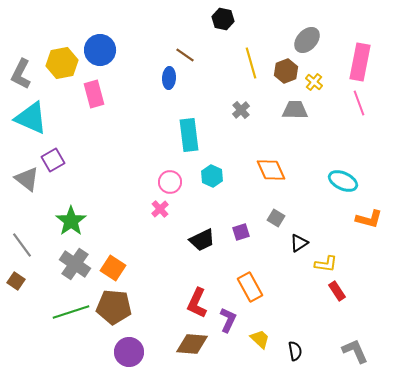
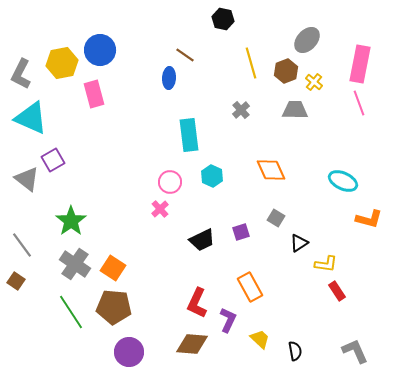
pink rectangle at (360, 62): moved 2 px down
green line at (71, 312): rotated 75 degrees clockwise
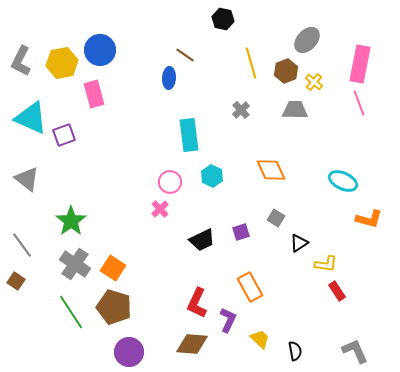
gray L-shape at (21, 74): moved 13 px up
purple square at (53, 160): moved 11 px right, 25 px up; rotated 10 degrees clockwise
brown pentagon at (114, 307): rotated 12 degrees clockwise
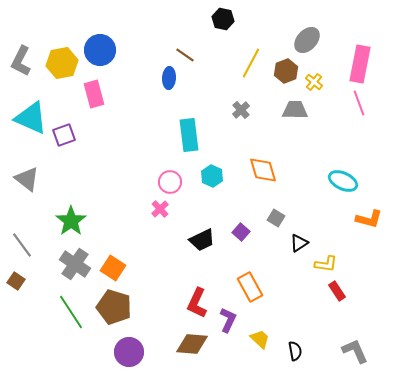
yellow line at (251, 63): rotated 44 degrees clockwise
orange diamond at (271, 170): moved 8 px left; rotated 8 degrees clockwise
purple square at (241, 232): rotated 30 degrees counterclockwise
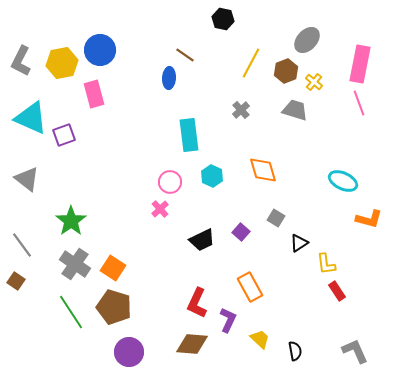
gray trapezoid at (295, 110): rotated 16 degrees clockwise
yellow L-shape at (326, 264): rotated 75 degrees clockwise
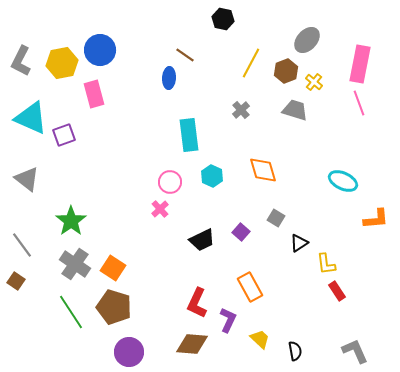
orange L-shape at (369, 219): moved 7 px right; rotated 20 degrees counterclockwise
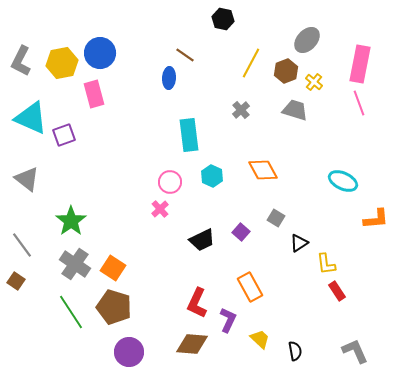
blue circle at (100, 50): moved 3 px down
orange diamond at (263, 170): rotated 12 degrees counterclockwise
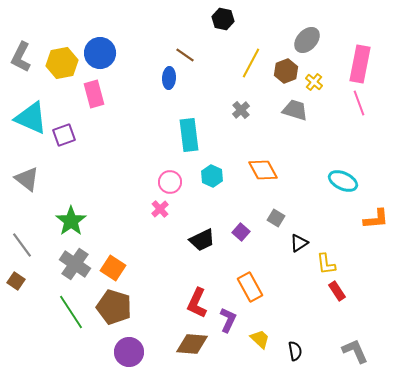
gray L-shape at (21, 61): moved 4 px up
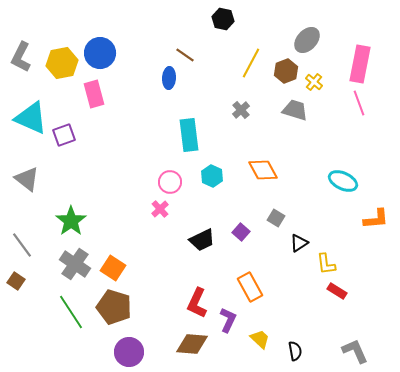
red rectangle at (337, 291): rotated 24 degrees counterclockwise
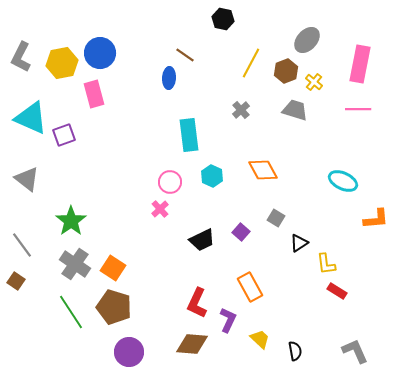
pink line at (359, 103): moved 1 px left, 6 px down; rotated 70 degrees counterclockwise
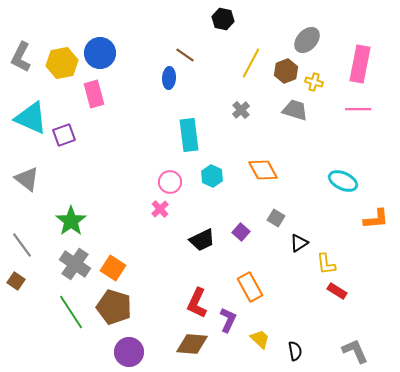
yellow cross at (314, 82): rotated 24 degrees counterclockwise
